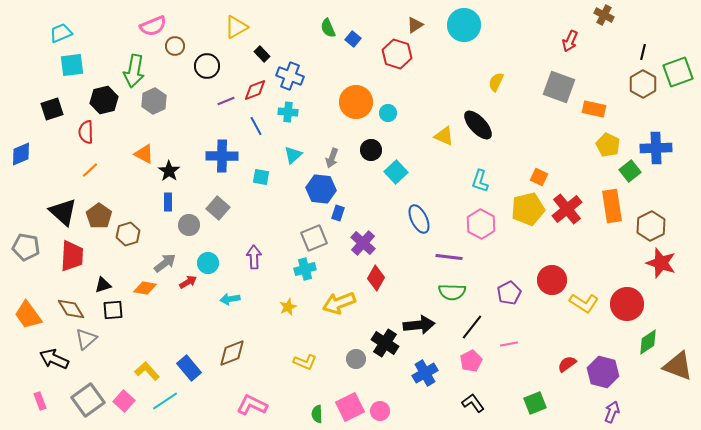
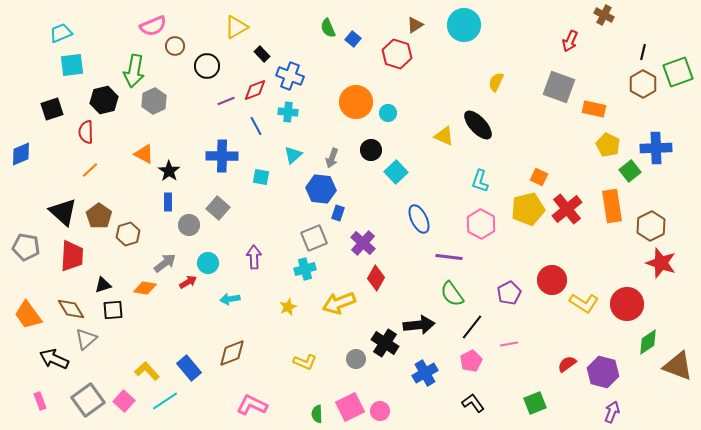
green semicircle at (452, 292): moved 2 px down; rotated 52 degrees clockwise
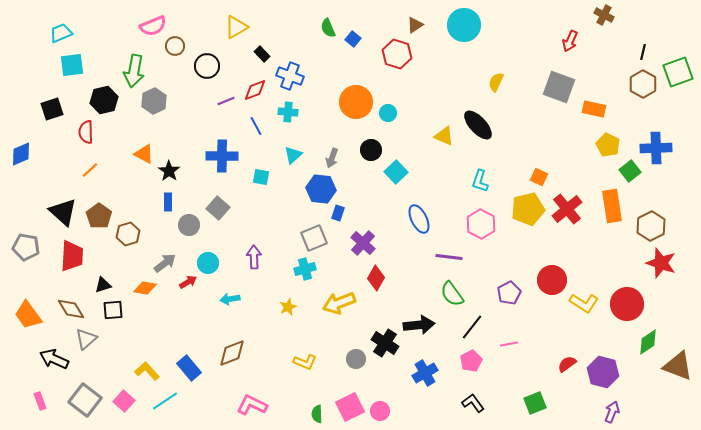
gray square at (88, 400): moved 3 px left; rotated 16 degrees counterclockwise
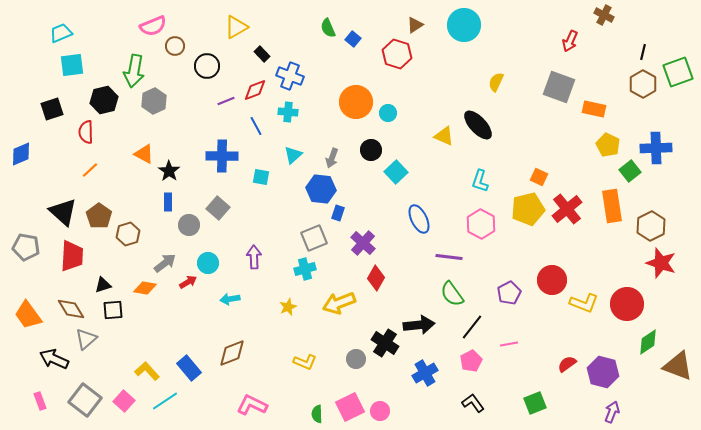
yellow L-shape at (584, 303): rotated 12 degrees counterclockwise
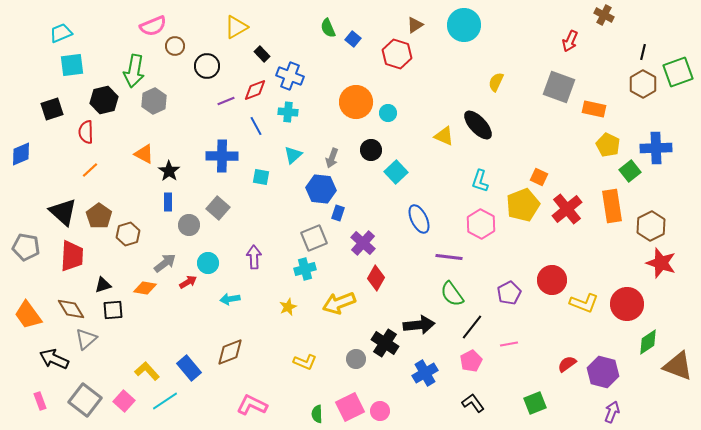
yellow pentagon at (528, 209): moved 5 px left, 4 px up; rotated 8 degrees counterclockwise
brown diamond at (232, 353): moved 2 px left, 1 px up
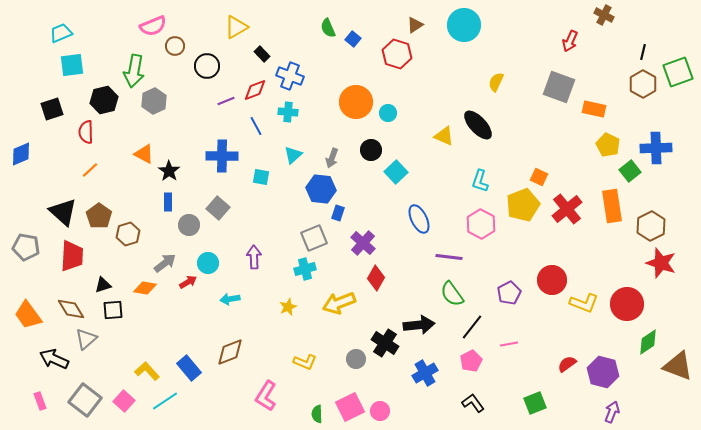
pink L-shape at (252, 405): moved 14 px right, 9 px up; rotated 84 degrees counterclockwise
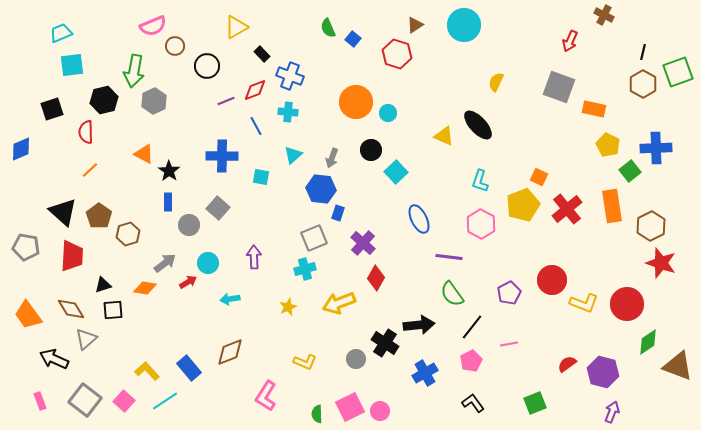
blue diamond at (21, 154): moved 5 px up
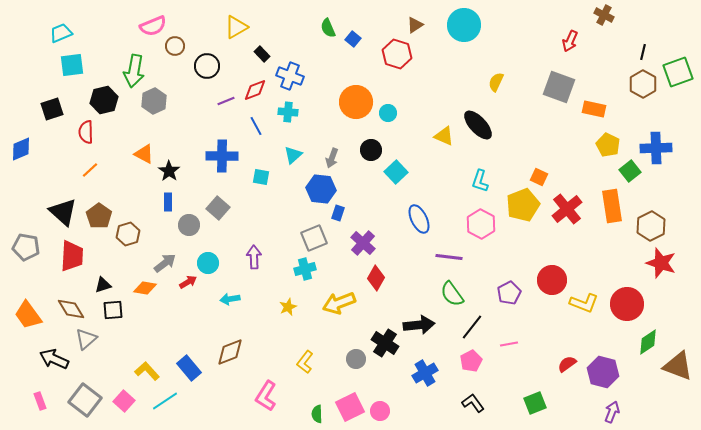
yellow L-shape at (305, 362): rotated 105 degrees clockwise
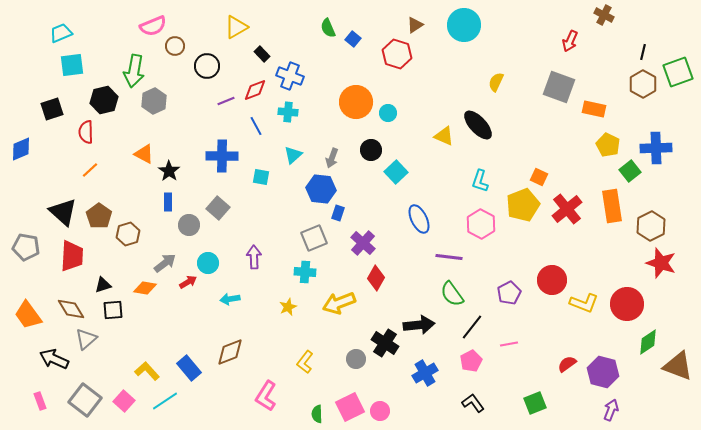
cyan cross at (305, 269): moved 3 px down; rotated 20 degrees clockwise
purple arrow at (612, 412): moved 1 px left, 2 px up
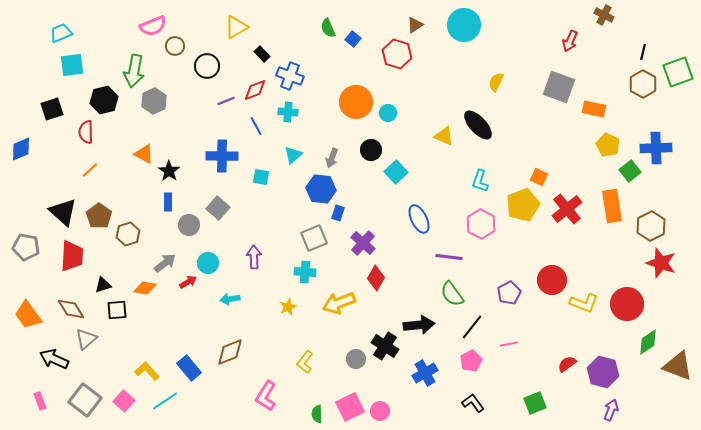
black square at (113, 310): moved 4 px right
black cross at (385, 343): moved 3 px down
